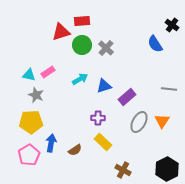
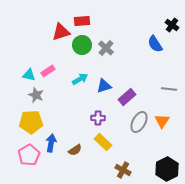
pink rectangle: moved 1 px up
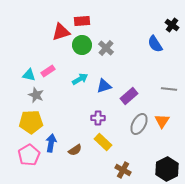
purple rectangle: moved 2 px right, 1 px up
gray ellipse: moved 2 px down
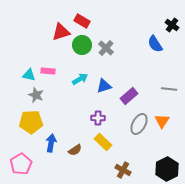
red rectangle: rotated 35 degrees clockwise
pink rectangle: rotated 40 degrees clockwise
pink pentagon: moved 8 px left, 9 px down
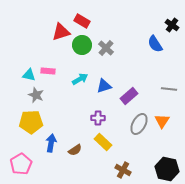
black hexagon: rotated 20 degrees counterclockwise
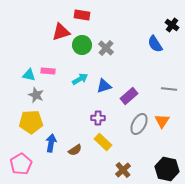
red rectangle: moved 6 px up; rotated 21 degrees counterclockwise
brown cross: rotated 21 degrees clockwise
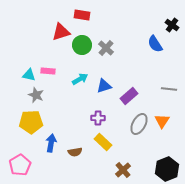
brown semicircle: moved 2 px down; rotated 24 degrees clockwise
pink pentagon: moved 1 px left, 1 px down
black hexagon: rotated 25 degrees clockwise
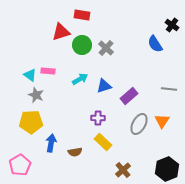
cyan triangle: moved 1 px right; rotated 24 degrees clockwise
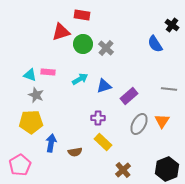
green circle: moved 1 px right, 1 px up
pink rectangle: moved 1 px down
cyan triangle: rotated 16 degrees counterclockwise
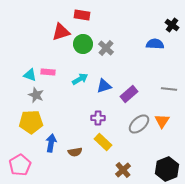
blue semicircle: rotated 126 degrees clockwise
purple rectangle: moved 2 px up
gray ellipse: rotated 20 degrees clockwise
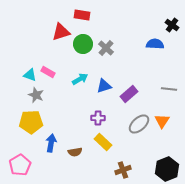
pink rectangle: rotated 24 degrees clockwise
brown cross: rotated 21 degrees clockwise
